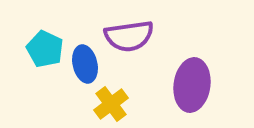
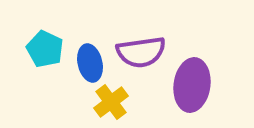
purple semicircle: moved 12 px right, 16 px down
blue ellipse: moved 5 px right, 1 px up
yellow cross: moved 2 px up
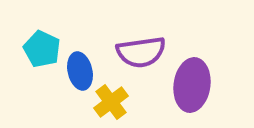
cyan pentagon: moved 3 px left
blue ellipse: moved 10 px left, 8 px down
